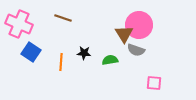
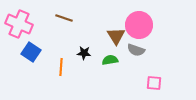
brown line: moved 1 px right
brown triangle: moved 8 px left, 2 px down
orange line: moved 5 px down
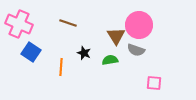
brown line: moved 4 px right, 5 px down
black star: rotated 16 degrees clockwise
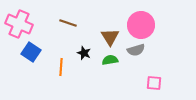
pink circle: moved 2 px right
brown triangle: moved 6 px left, 1 px down
gray semicircle: rotated 36 degrees counterclockwise
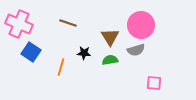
black star: rotated 16 degrees counterclockwise
orange line: rotated 12 degrees clockwise
